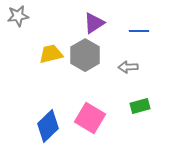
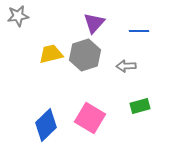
purple triangle: rotated 15 degrees counterclockwise
gray hexagon: rotated 12 degrees clockwise
gray arrow: moved 2 px left, 1 px up
blue diamond: moved 2 px left, 1 px up
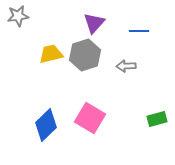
green rectangle: moved 17 px right, 13 px down
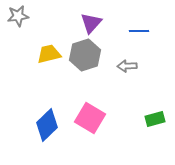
purple triangle: moved 3 px left
yellow trapezoid: moved 2 px left
gray arrow: moved 1 px right
green rectangle: moved 2 px left
blue diamond: moved 1 px right
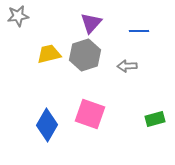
pink square: moved 4 px up; rotated 12 degrees counterclockwise
blue diamond: rotated 16 degrees counterclockwise
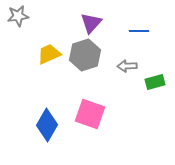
yellow trapezoid: rotated 10 degrees counterclockwise
green rectangle: moved 37 px up
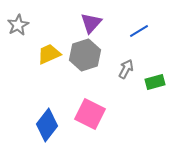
gray star: moved 9 px down; rotated 20 degrees counterclockwise
blue line: rotated 30 degrees counterclockwise
gray arrow: moved 1 px left, 3 px down; rotated 120 degrees clockwise
pink square: rotated 8 degrees clockwise
blue diamond: rotated 8 degrees clockwise
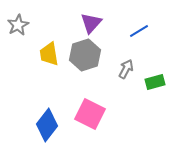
yellow trapezoid: rotated 75 degrees counterclockwise
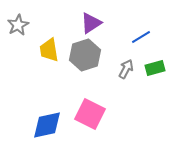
purple triangle: rotated 15 degrees clockwise
blue line: moved 2 px right, 6 px down
yellow trapezoid: moved 4 px up
green rectangle: moved 14 px up
blue diamond: rotated 40 degrees clockwise
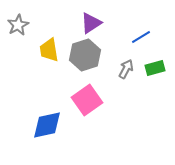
pink square: moved 3 px left, 14 px up; rotated 28 degrees clockwise
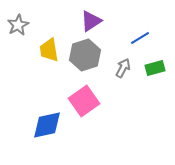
purple triangle: moved 2 px up
blue line: moved 1 px left, 1 px down
gray arrow: moved 3 px left, 1 px up
pink square: moved 3 px left, 1 px down
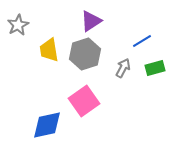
blue line: moved 2 px right, 3 px down
gray hexagon: moved 1 px up
